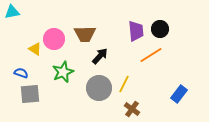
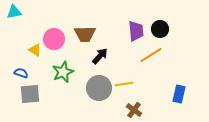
cyan triangle: moved 2 px right
yellow triangle: moved 1 px down
yellow line: rotated 54 degrees clockwise
blue rectangle: rotated 24 degrees counterclockwise
brown cross: moved 2 px right, 1 px down
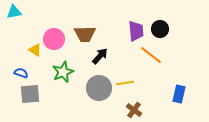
orange line: rotated 70 degrees clockwise
yellow line: moved 1 px right, 1 px up
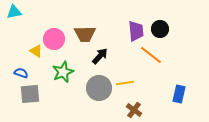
yellow triangle: moved 1 px right, 1 px down
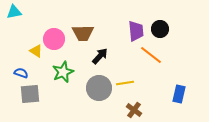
brown trapezoid: moved 2 px left, 1 px up
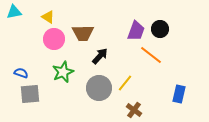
purple trapezoid: rotated 25 degrees clockwise
yellow triangle: moved 12 px right, 34 px up
yellow line: rotated 42 degrees counterclockwise
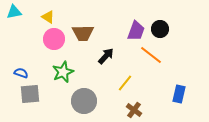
black arrow: moved 6 px right
gray circle: moved 15 px left, 13 px down
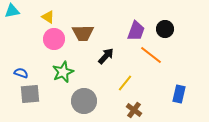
cyan triangle: moved 2 px left, 1 px up
black circle: moved 5 px right
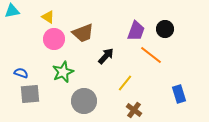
brown trapezoid: rotated 20 degrees counterclockwise
blue rectangle: rotated 30 degrees counterclockwise
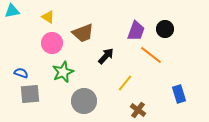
pink circle: moved 2 px left, 4 px down
brown cross: moved 4 px right
